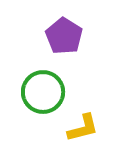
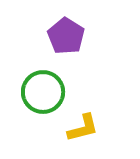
purple pentagon: moved 2 px right
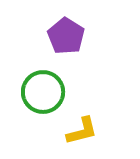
yellow L-shape: moved 1 px left, 3 px down
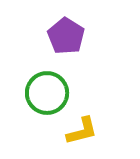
green circle: moved 4 px right, 1 px down
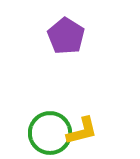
green circle: moved 3 px right, 40 px down
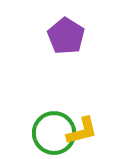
green circle: moved 4 px right
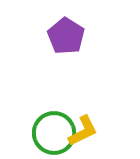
yellow L-shape: moved 1 px right; rotated 12 degrees counterclockwise
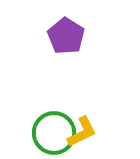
yellow L-shape: moved 1 px left, 1 px down
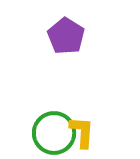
yellow L-shape: rotated 60 degrees counterclockwise
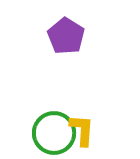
yellow L-shape: moved 2 px up
